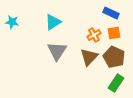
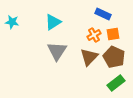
blue rectangle: moved 8 px left, 1 px down
orange square: moved 1 px left, 1 px down
green rectangle: rotated 18 degrees clockwise
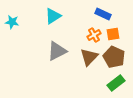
cyan triangle: moved 6 px up
gray triangle: rotated 30 degrees clockwise
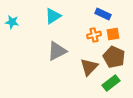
orange cross: rotated 16 degrees clockwise
brown triangle: moved 10 px down
green rectangle: moved 5 px left
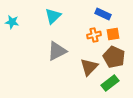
cyan triangle: rotated 12 degrees counterclockwise
green rectangle: moved 1 px left
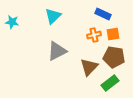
brown pentagon: rotated 15 degrees counterclockwise
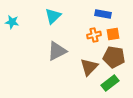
blue rectangle: rotated 14 degrees counterclockwise
